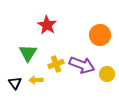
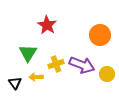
yellow arrow: moved 3 px up
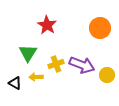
orange circle: moved 7 px up
yellow circle: moved 1 px down
black triangle: rotated 24 degrees counterclockwise
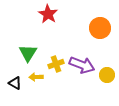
red star: moved 1 px right, 11 px up
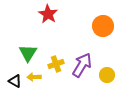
orange circle: moved 3 px right, 2 px up
purple arrow: rotated 80 degrees counterclockwise
yellow arrow: moved 2 px left
black triangle: moved 2 px up
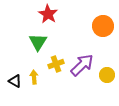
green triangle: moved 10 px right, 11 px up
purple arrow: rotated 15 degrees clockwise
yellow arrow: rotated 88 degrees clockwise
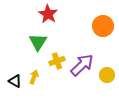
yellow cross: moved 1 px right, 3 px up
yellow arrow: rotated 24 degrees clockwise
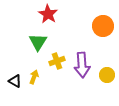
purple arrow: rotated 130 degrees clockwise
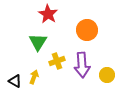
orange circle: moved 16 px left, 4 px down
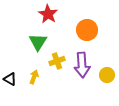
black triangle: moved 5 px left, 2 px up
